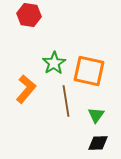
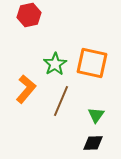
red hexagon: rotated 20 degrees counterclockwise
green star: moved 1 px right, 1 px down
orange square: moved 3 px right, 8 px up
brown line: moved 5 px left; rotated 32 degrees clockwise
black diamond: moved 5 px left
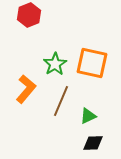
red hexagon: rotated 10 degrees counterclockwise
green triangle: moved 8 px left, 1 px down; rotated 30 degrees clockwise
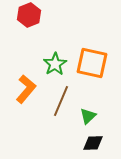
green triangle: rotated 18 degrees counterclockwise
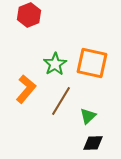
brown line: rotated 8 degrees clockwise
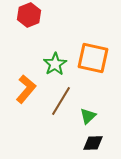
orange square: moved 1 px right, 5 px up
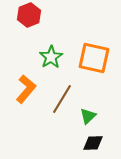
orange square: moved 1 px right
green star: moved 4 px left, 7 px up
brown line: moved 1 px right, 2 px up
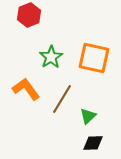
orange L-shape: rotated 76 degrees counterclockwise
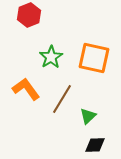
black diamond: moved 2 px right, 2 px down
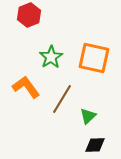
orange L-shape: moved 2 px up
